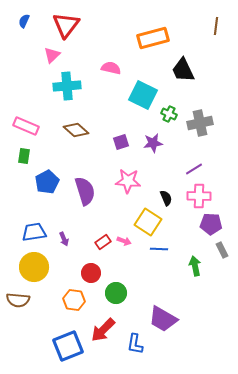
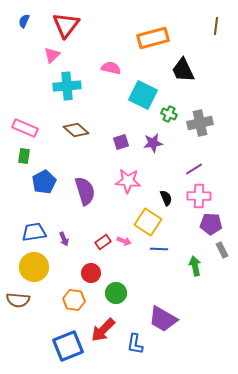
pink rectangle: moved 1 px left, 2 px down
blue pentagon: moved 3 px left
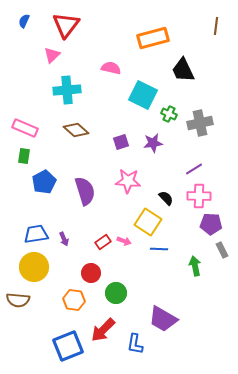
cyan cross: moved 4 px down
black semicircle: rotated 21 degrees counterclockwise
blue trapezoid: moved 2 px right, 2 px down
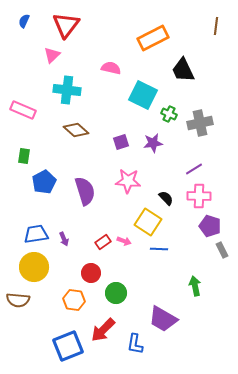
orange rectangle: rotated 12 degrees counterclockwise
cyan cross: rotated 12 degrees clockwise
pink rectangle: moved 2 px left, 18 px up
purple pentagon: moved 1 px left, 2 px down; rotated 15 degrees clockwise
green arrow: moved 20 px down
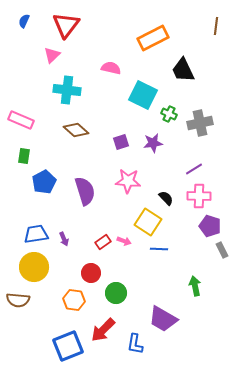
pink rectangle: moved 2 px left, 10 px down
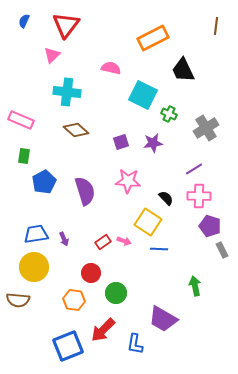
cyan cross: moved 2 px down
gray cross: moved 6 px right, 5 px down; rotated 20 degrees counterclockwise
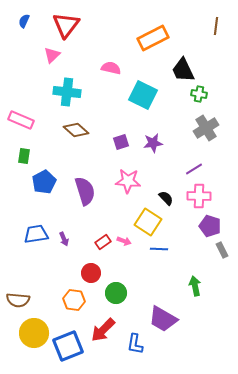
green cross: moved 30 px right, 20 px up; rotated 14 degrees counterclockwise
yellow circle: moved 66 px down
